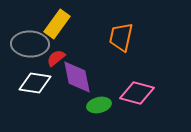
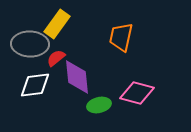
purple diamond: rotated 6 degrees clockwise
white diamond: moved 2 px down; rotated 16 degrees counterclockwise
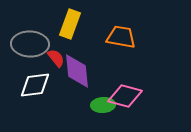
yellow rectangle: moved 13 px right; rotated 16 degrees counterclockwise
orange trapezoid: rotated 88 degrees clockwise
red semicircle: rotated 90 degrees clockwise
purple diamond: moved 6 px up
pink diamond: moved 12 px left, 3 px down
green ellipse: moved 4 px right; rotated 10 degrees clockwise
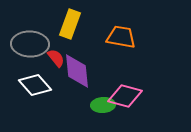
white diamond: rotated 56 degrees clockwise
